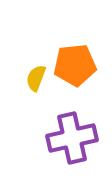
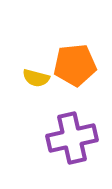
yellow semicircle: rotated 96 degrees counterclockwise
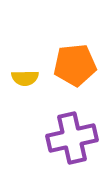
yellow semicircle: moved 11 px left; rotated 16 degrees counterclockwise
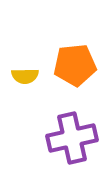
yellow semicircle: moved 2 px up
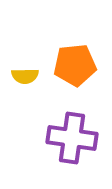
purple cross: rotated 21 degrees clockwise
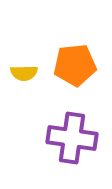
yellow semicircle: moved 1 px left, 3 px up
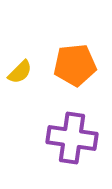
yellow semicircle: moved 4 px left, 1 px up; rotated 44 degrees counterclockwise
